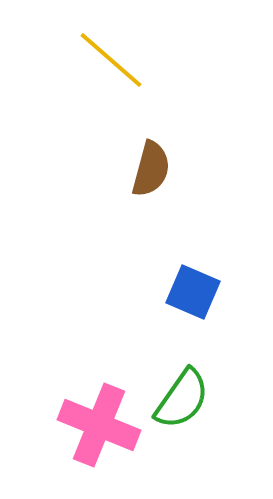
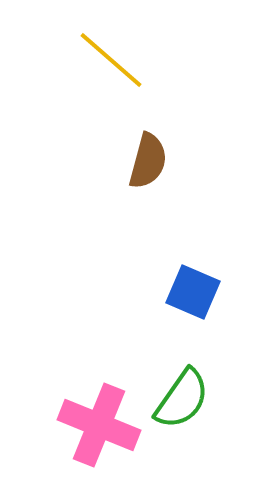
brown semicircle: moved 3 px left, 8 px up
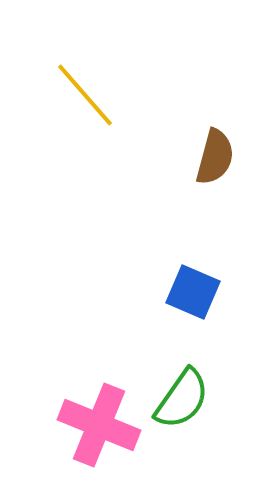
yellow line: moved 26 px left, 35 px down; rotated 8 degrees clockwise
brown semicircle: moved 67 px right, 4 px up
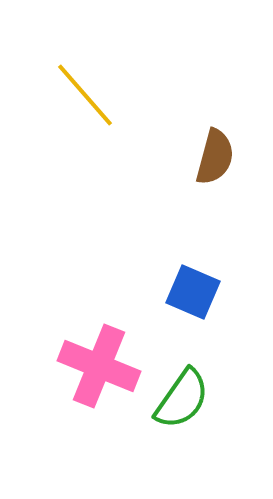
pink cross: moved 59 px up
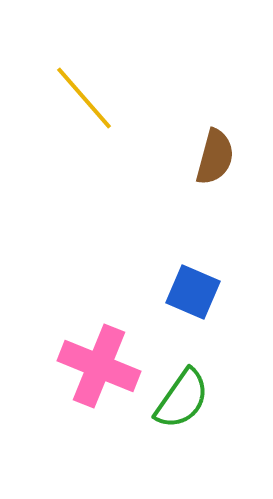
yellow line: moved 1 px left, 3 px down
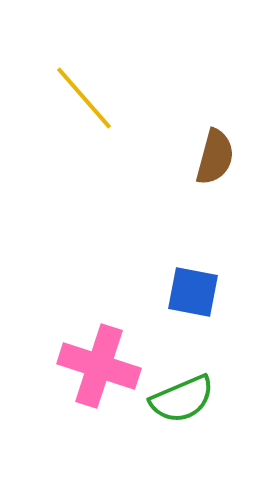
blue square: rotated 12 degrees counterclockwise
pink cross: rotated 4 degrees counterclockwise
green semicircle: rotated 32 degrees clockwise
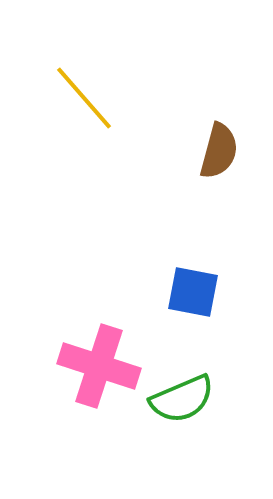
brown semicircle: moved 4 px right, 6 px up
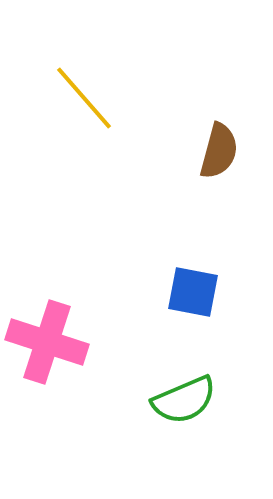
pink cross: moved 52 px left, 24 px up
green semicircle: moved 2 px right, 1 px down
